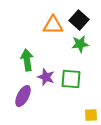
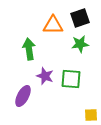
black square: moved 1 px right, 2 px up; rotated 30 degrees clockwise
green arrow: moved 2 px right, 11 px up
purple star: moved 1 px left, 1 px up
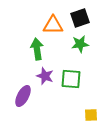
green arrow: moved 8 px right
